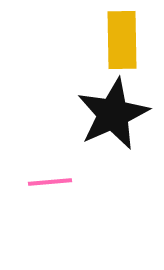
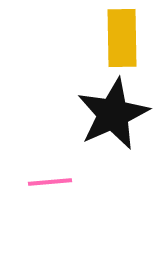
yellow rectangle: moved 2 px up
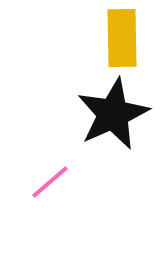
pink line: rotated 36 degrees counterclockwise
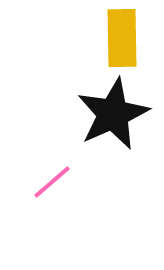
pink line: moved 2 px right
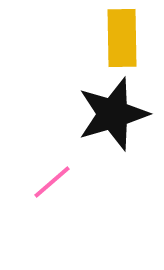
black star: rotated 8 degrees clockwise
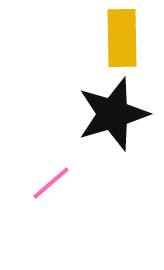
pink line: moved 1 px left, 1 px down
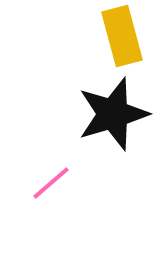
yellow rectangle: moved 2 px up; rotated 14 degrees counterclockwise
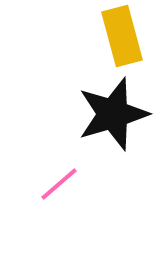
pink line: moved 8 px right, 1 px down
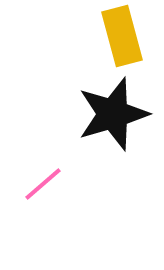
pink line: moved 16 px left
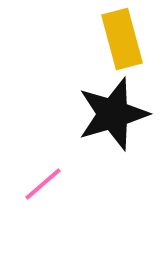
yellow rectangle: moved 3 px down
